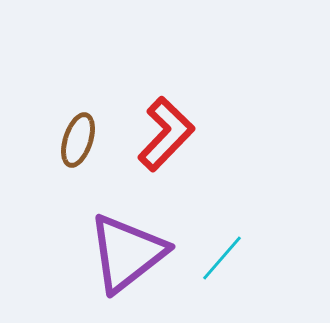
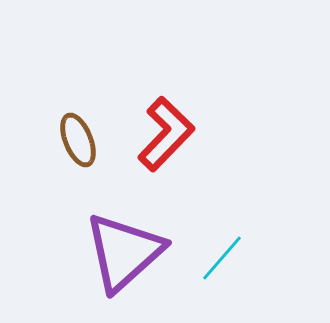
brown ellipse: rotated 40 degrees counterclockwise
purple triangle: moved 3 px left, 1 px up; rotated 4 degrees counterclockwise
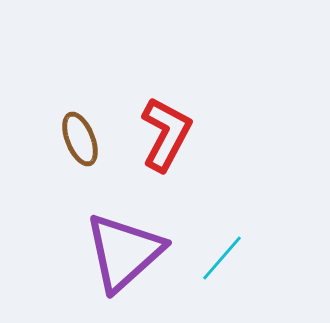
red L-shape: rotated 16 degrees counterclockwise
brown ellipse: moved 2 px right, 1 px up
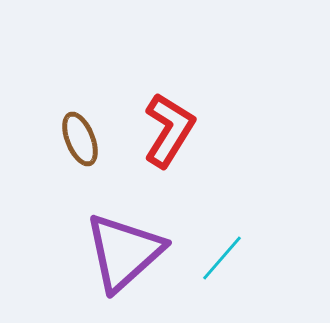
red L-shape: moved 3 px right, 4 px up; rotated 4 degrees clockwise
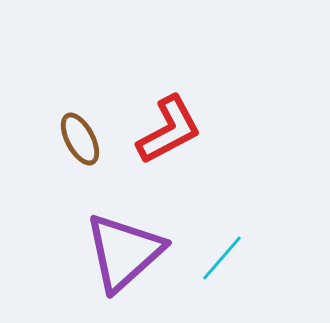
red L-shape: rotated 30 degrees clockwise
brown ellipse: rotated 6 degrees counterclockwise
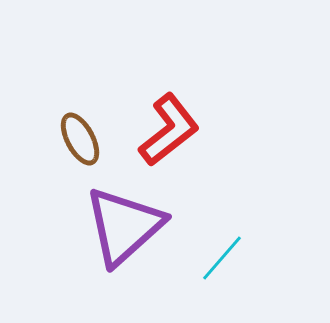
red L-shape: rotated 10 degrees counterclockwise
purple triangle: moved 26 px up
